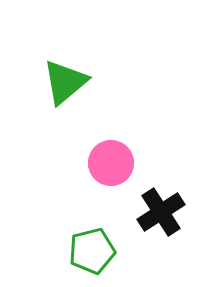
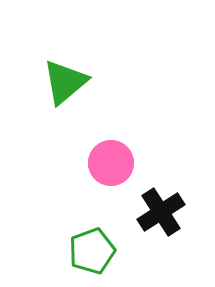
green pentagon: rotated 6 degrees counterclockwise
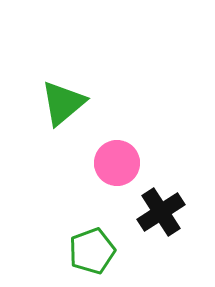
green triangle: moved 2 px left, 21 px down
pink circle: moved 6 px right
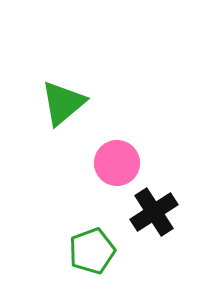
black cross: moved 7 px left
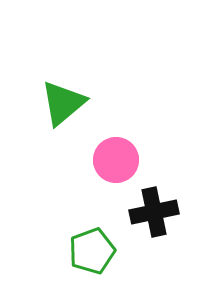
pink circle: moved 1 px left, 3 px up
black cross: rotated 21 degrees clockwise
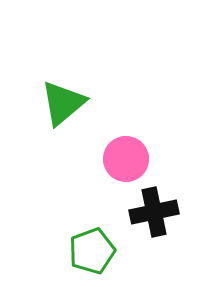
pink circle: moved 10 px right, 1 px up
